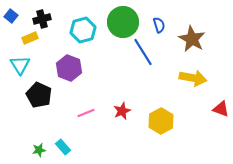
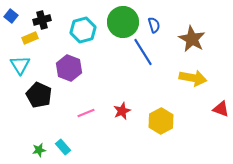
black cross: moved 1 px down
blue semicircle: moved 5 px left
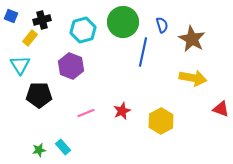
blue square: rotated 16 degrees counterclockwise
blue semicircle: moved 8 px right
yellow rectangle: rotated 28 degrees counterclockwise
blue line: rotated 44 degrees clockwise
purple hexagon: moved 2 px right, 2 px up
black pentagon: rotated 25 degrees counterclockwise
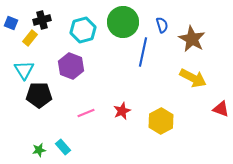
blue square: moved 7 px down
cyan triangle: moved 4 px right, 5 px down
yellow arrow: rotated 16 degrees clockwise
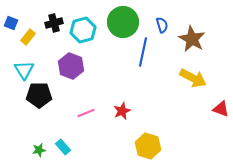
black cross: moved 12 px right, 3 px down
yellow rectangle: moved 2 px left, 1 px up
yellow hexagon: moved 13 px left, 25 px down; rotated 15 degrees counterclockwise
